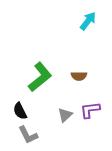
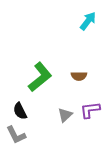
gray L-shape: moved 12 px left
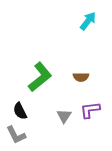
brown semicircle: moved 2 px right, 1 px down
gray triangle: moved 1 px left, 1 px down; rotated 14 degrees counterclockwise
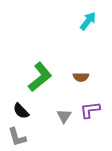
black semicircle: moved 1 px right; rotated 18 degrees counterclockwise
gray L-shape: moved 1 px right, 2 px down; rotated 10 degrees clockwise
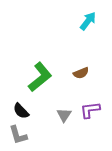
brown semicircle: moved 4 px up; rotated 21 degrees counterclockwise
gray triangle: moved 1 px up
gray L-shape: moved 1 px right, 2 px up
